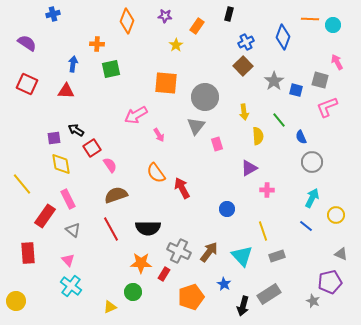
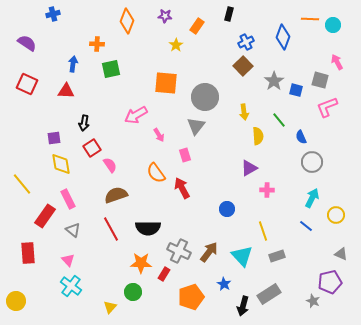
black arrow at (76, 130): moved 8 px right, 7 px up; rotated 112 degrees counterclockwise
pink rectangle at (217, 144): moved 32 px left, 11 px down
yellow triangle at (110, 307): rotated 24 degrees counterclockwise
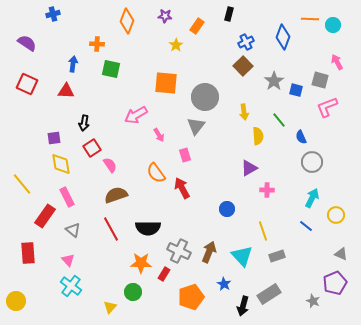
green square at (111, 69): rotated 24 degrees clockwise
pink rectangle at (68, 199): moved 1 px left, 2 px up
brown arrow at (209, 252): rotated 15 degrees counterclockwise
purple pentagon at (330, 282): moved 5 px right, 1 px down; rotated 10 degrees counterclockwise
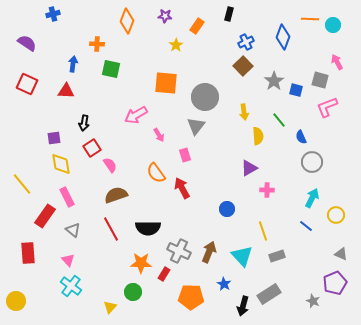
orange pentagon at (191, 297): rotated 20 degrees clockwise
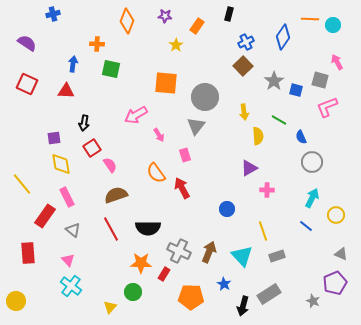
blue diamond at (283, 37): rotated 15 degrees clockwise
green line at (279, 120): rotated 21 degrees counterclockwise
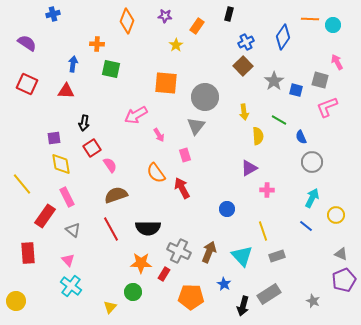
purple pentagon at (335, 283): moved 9 px right, 3 px up
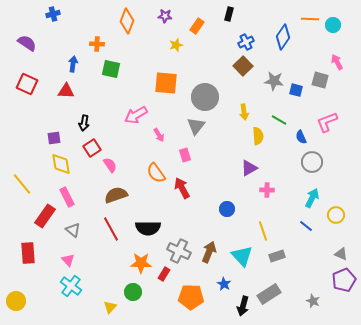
yellow star at (176, 45): rotated 16 degrees clockwise
gray star at (274, 81): rotated 30 degrees counterclockwise
pink L-shape at (327, 107): moved 15 px down
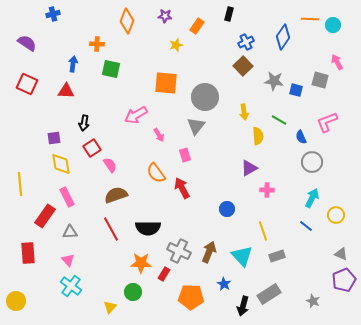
yellow line at (22, 184): moved 2 px left; rotated 35 degrees clockwise
gray triangle at (73, 230): moved 3 px left, 2 px down; rotated 42 degrees counterclockwise
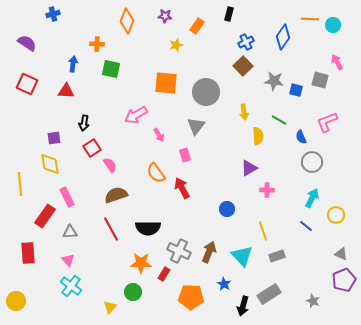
gray circle at (205, 97): moved 1 px right, 5 px up
yellow diamond at (61, 164): moved 11 px left
